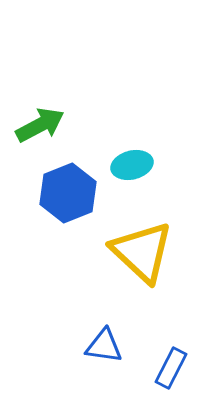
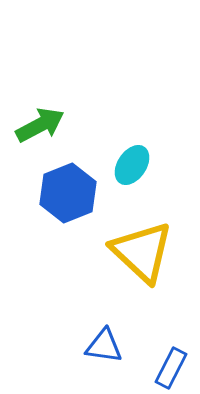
cyan ellipse: rotated 42 degrees counterclockwise
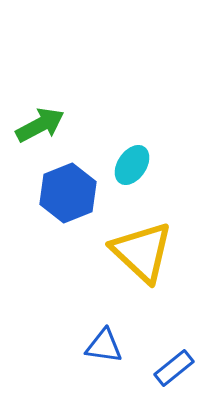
blue rectangle: moved 3 px right; rotated 24 degrees clockwise
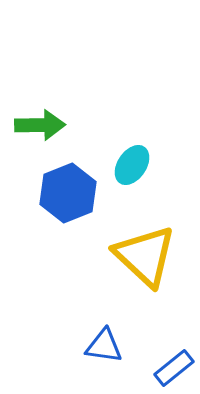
green arrow: rotated 27 degrees clockwise
yellow triangle: moved 3 px right, 4 px down
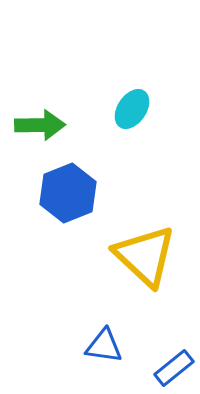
cyan ellipse: moved 56 px up
